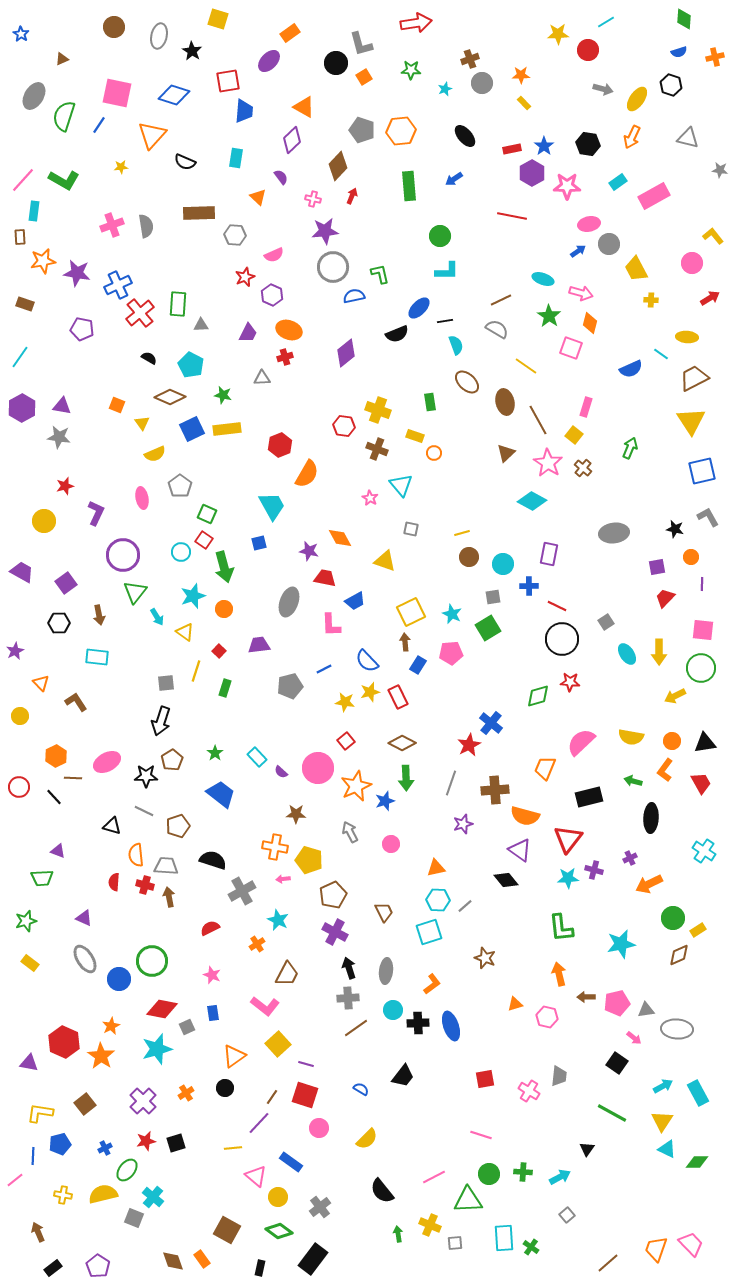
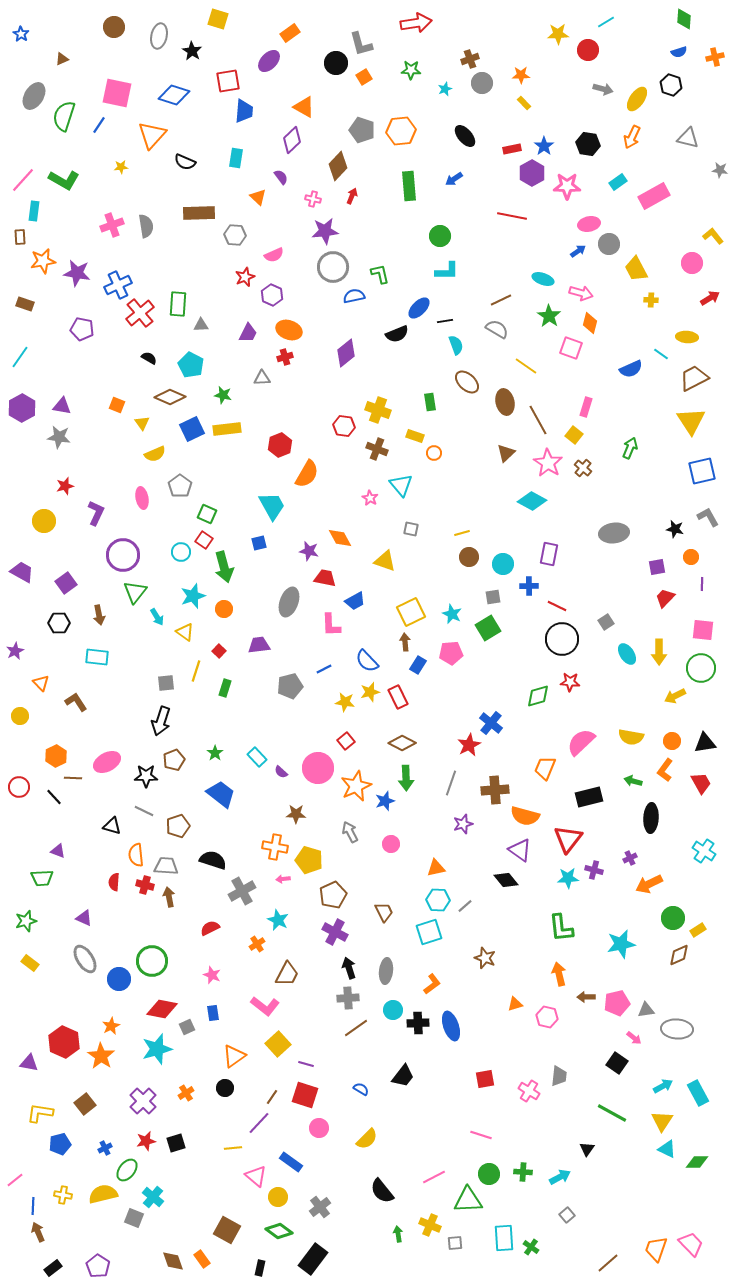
brown pentagon at (172, 760): moved 2 px right; rotated 10 degrees clockwise
blue line at (33, 1156): moved 50 px down
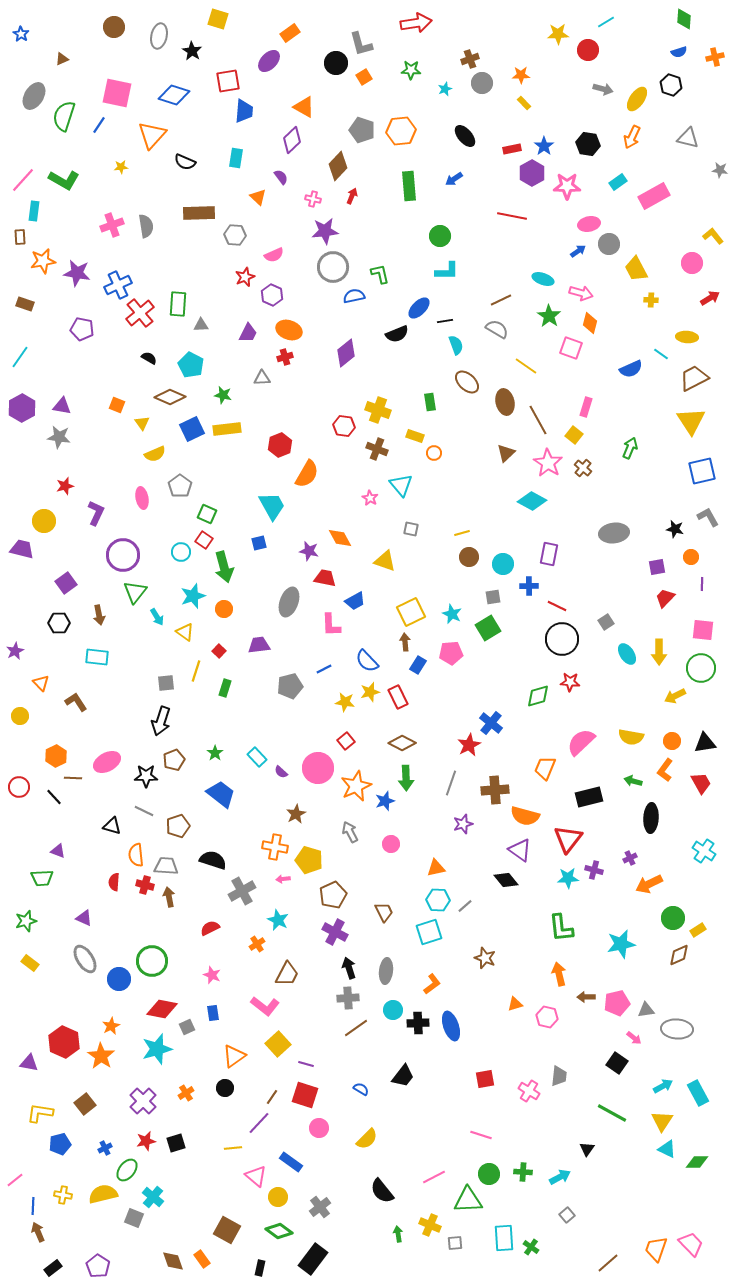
purple trapezoid at (22, 572): moved 23 px up; rotated 15 degrees counterclockwise
brown star at (296, 814): rotated 30 degrees counterclockwise
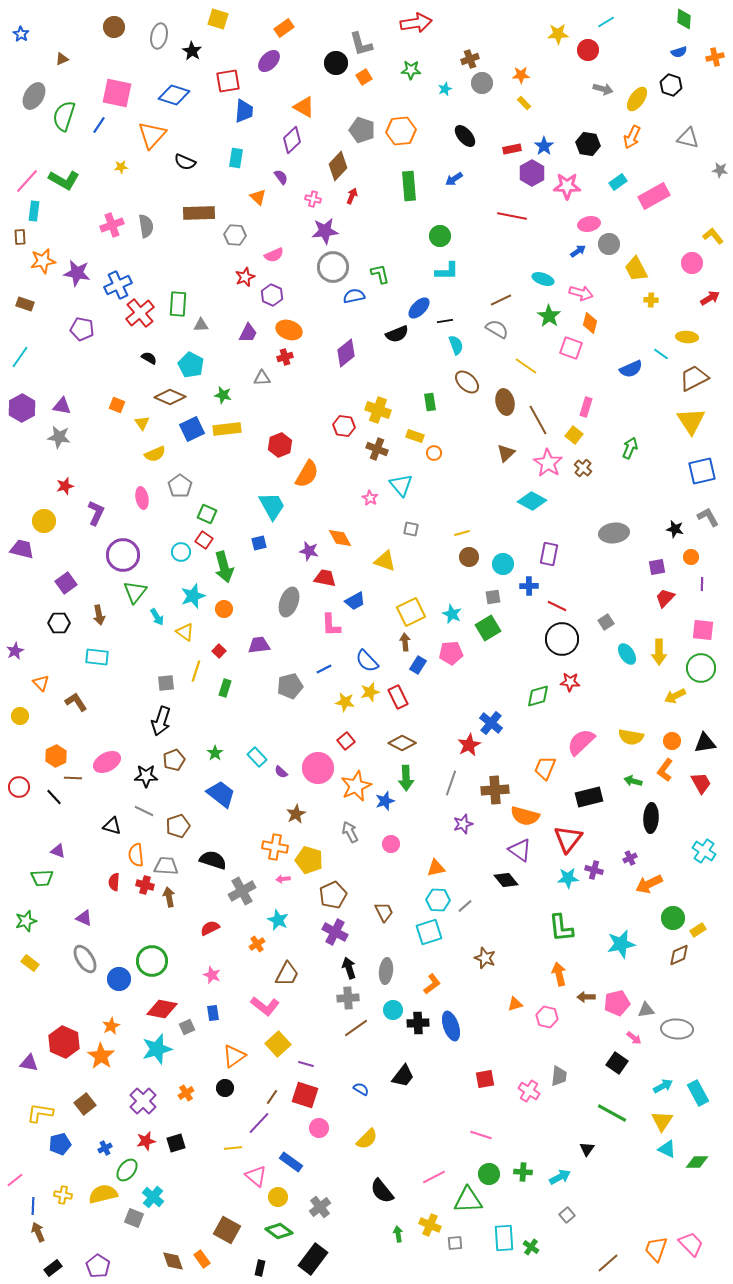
orange rectangle at (290, 33): moved 6 px left, 5 px up
pink line at (23, 180): moved 4 px right, 1 px down
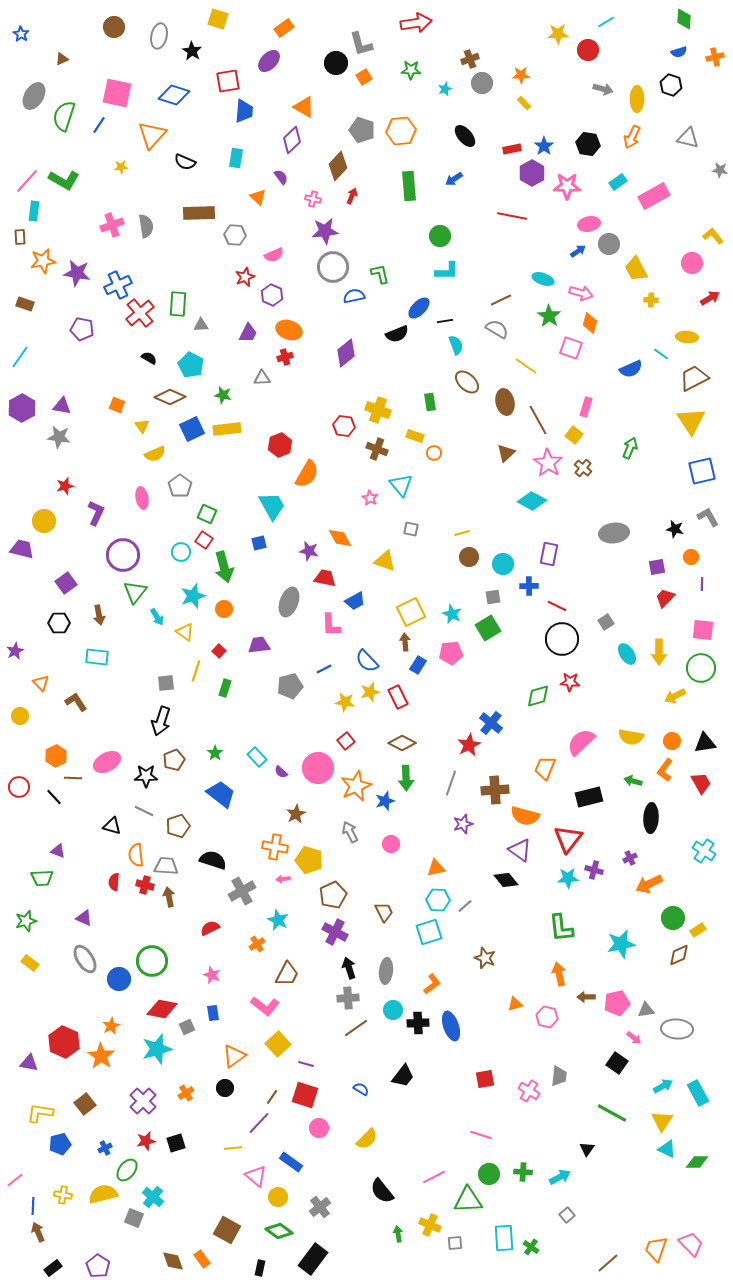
yellow ellipse at (637, 99): rotated 35 degrees counterclockwise
yellow triangle at (142, 423): moved 3 px down
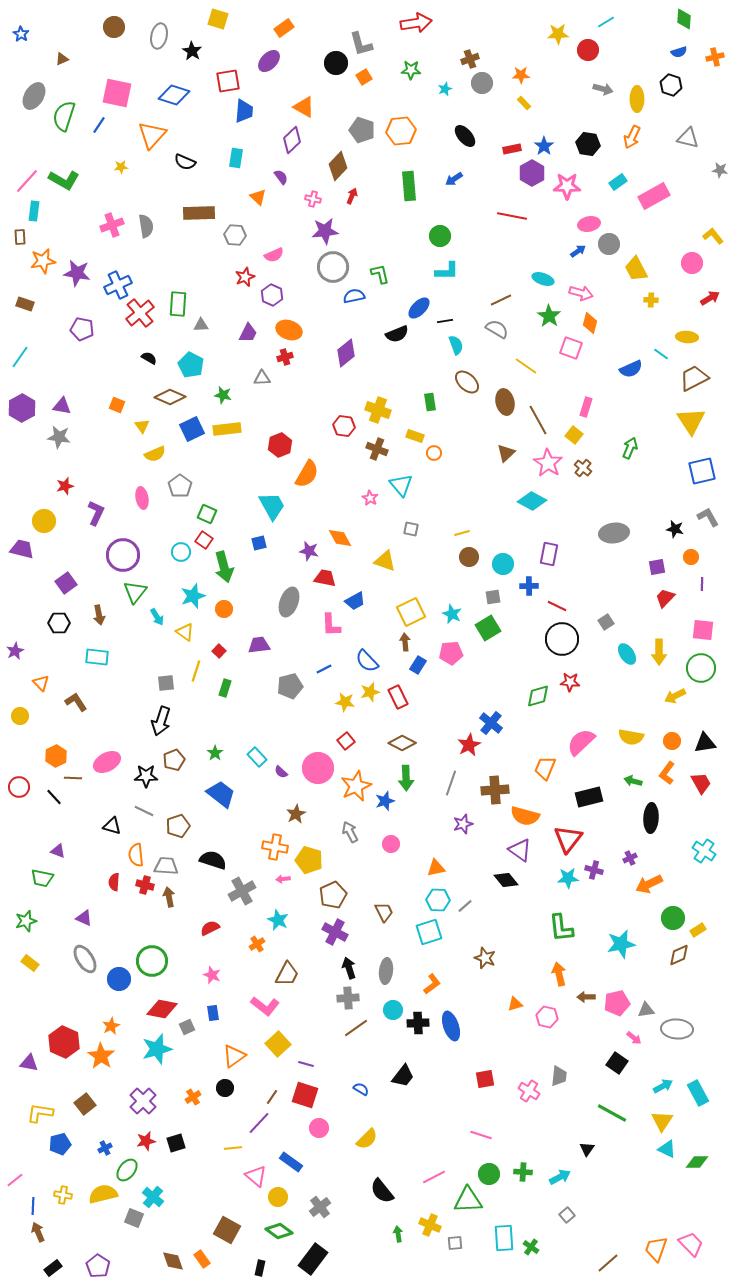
orange L-shape at (665, 770): moved 2 px right, 3 px down
green trapezoid at (42, 878): rotated 15 degrees clockwise
orange cross at (186, 1093): moved 7 px right, 4 px down
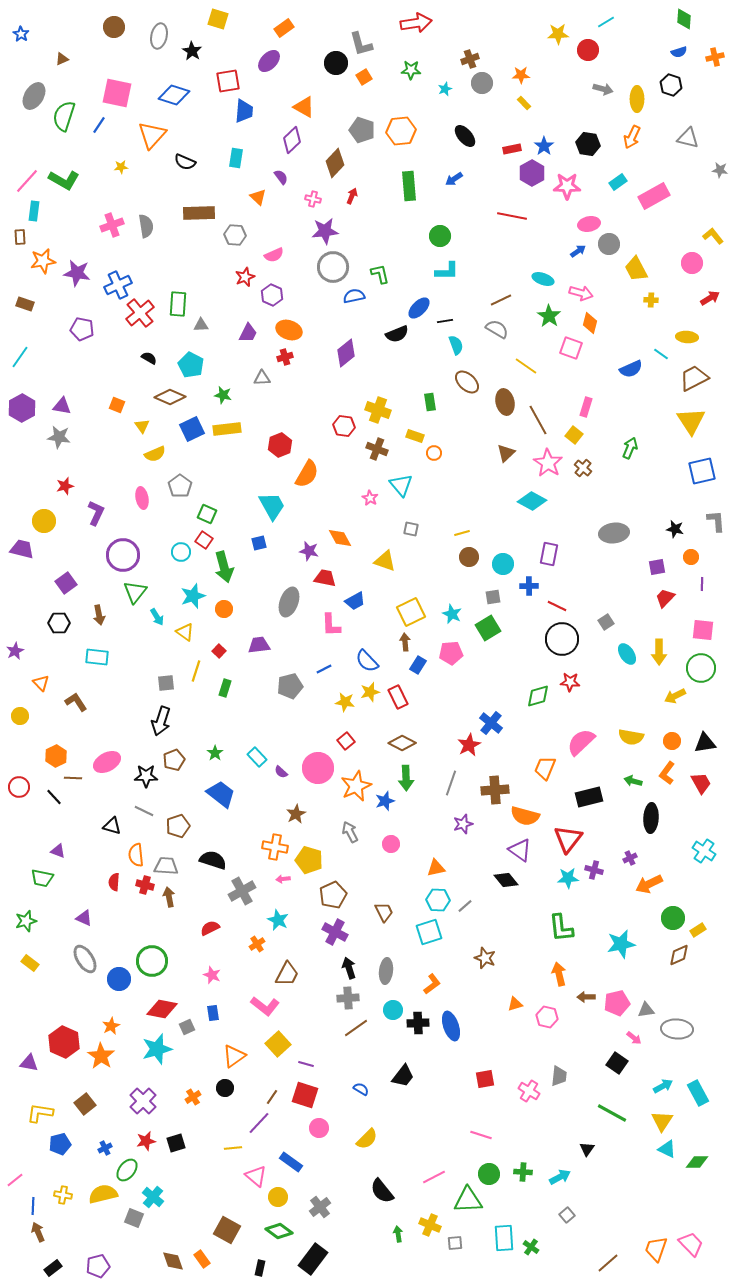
brown diamond at (338, 166): moved 3 px left, 3 px up
gray L-shape at (708, 517): moved 8 px right, 4 px down; rotated 25 degrees clockwise
purple pentagon at (98, 1266): rotated 25 degrees clockwise
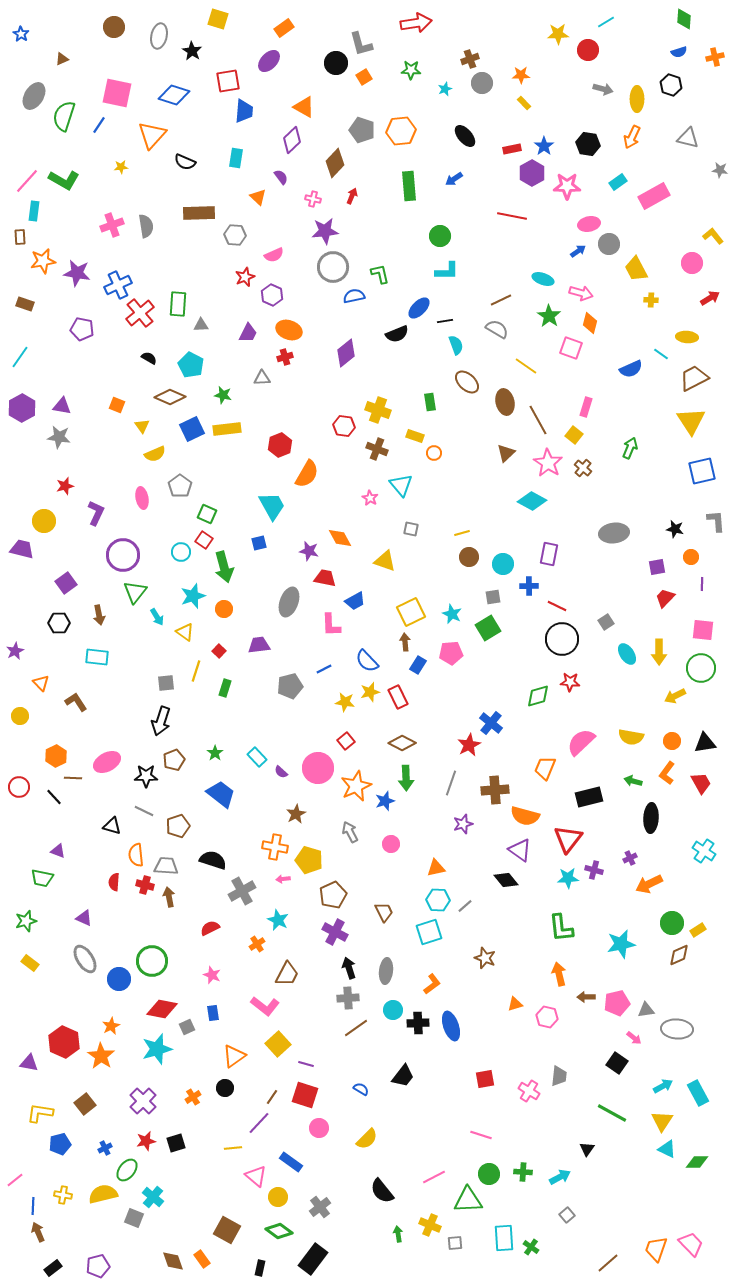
green circle at (673, 918): moved 1 px left, 5 px down
